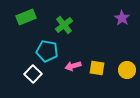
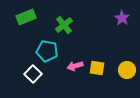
pink arrow: moved 2 px right
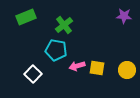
purple star: moved 2 px right, 2 px up; rotated 28 degrees counterclockwise
cyan pentagon: moved 9 px right, 1 px up
pink arrow: moved 2 px right
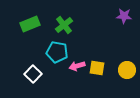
green rectangle: moved 4 px right, 7 px down
cyan pentagon: moved 1 px right, 2 px down
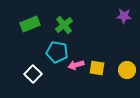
pink arrow: moved 1 px left, 1 px up
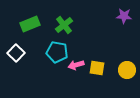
white square: moved 17 px left, 21 px up
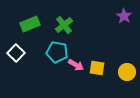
purple star: rotated 28 degrees clockwise
pink arrow: rotated 133 degrees counterclockwise
yellow circle: moved 2 px down
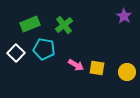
cyan pentagon: moved 13 px left, 3 px up
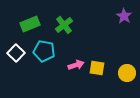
cyan pentagon: moved 2 px down
pink arrow: rotated 49 degrees counterclockwise
yellow circle: moved 1 px down
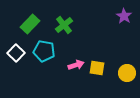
green rectangle: rotated 24 degrees counterclockwise
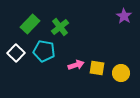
green cross: moved 4 px left, 2 px down
yellow circle: moved 6 px left
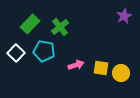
purple star: rotated 14 degrees clockwise
yellow square: moved 4 px right
